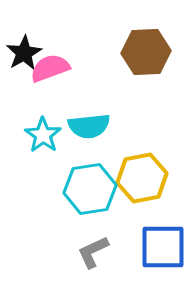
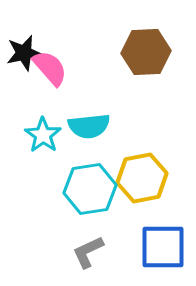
black star: rotated 18 degrees clockwise
pink semicircle: rotated 69 degrees clockwise
gray L-shape: moved 5 px left
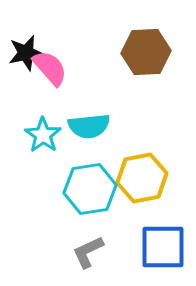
black star: moved 2 px right
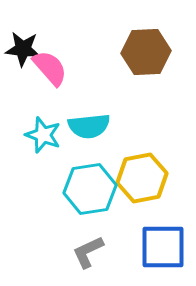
black star: moved 3 px left, 4 px up; rotated 18 degrees clockwise
cyan star: rotated 15 degrees counterclockwise
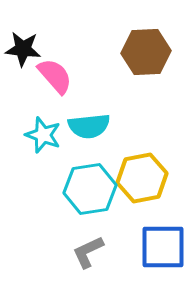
pink semicircle: moved 5 px right, 8 px down
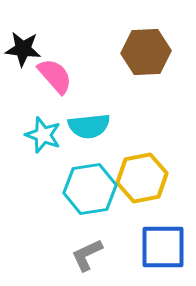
gray L-shape: moved 1 px left, 3 px down
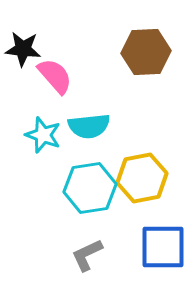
cyan hexagon: moved 1 px up
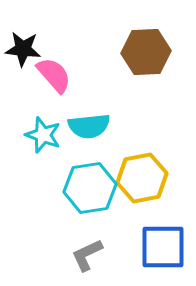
pink semicircle: moved 1 px left, 1 px up
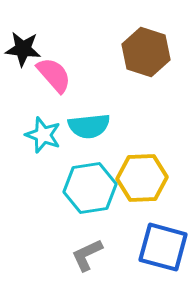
brown hexagon: rotated 21 degrees clockwise
yellow hexagon: rotated 9 degrees clockwise
blue square: rotated 15 degrees clockwise
